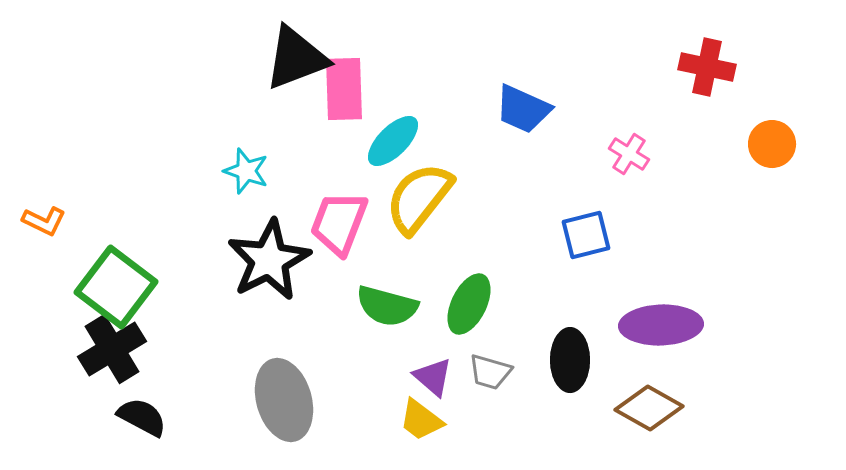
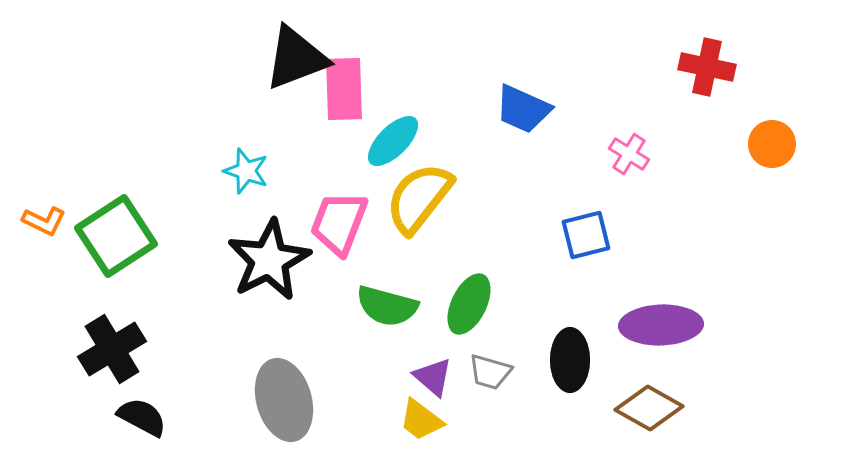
green square: moved 51 px up; rotated 20 degrees clockwise
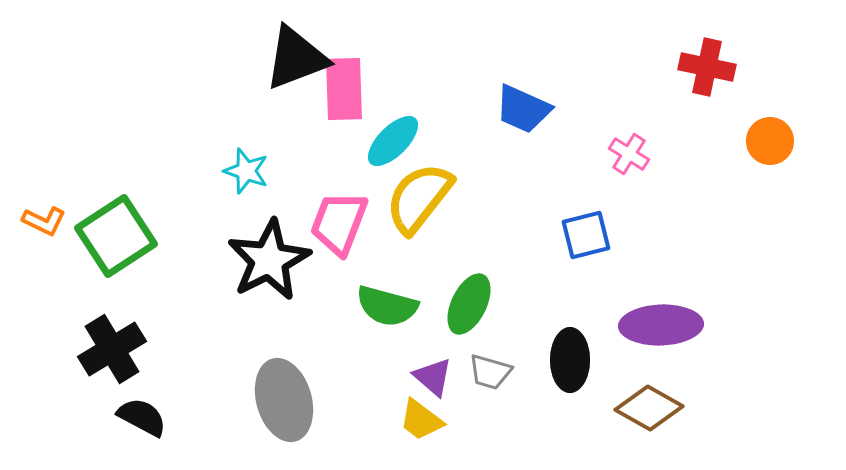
orange circle: moved 2 px left, 3 px up
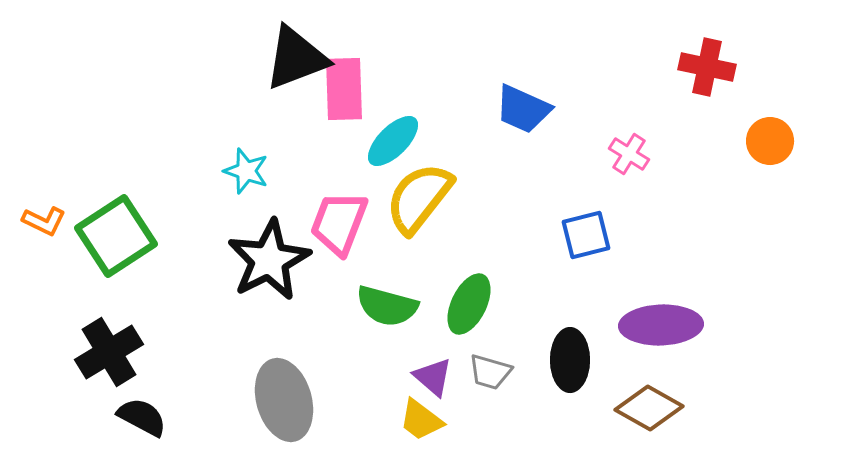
black cross: moved 3 px left, 3 px down
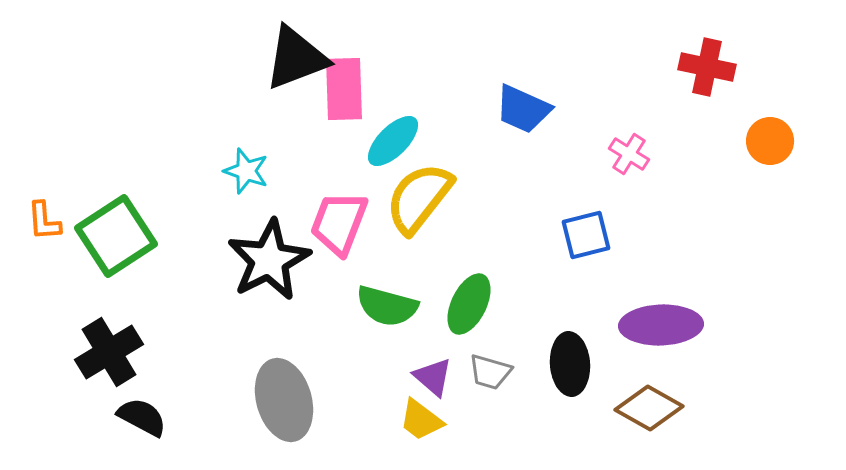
orange L-shape: rotated 60 degrees clockwise
black ellipse: moved 4 px down; rotated 4 degrees counterclockwise
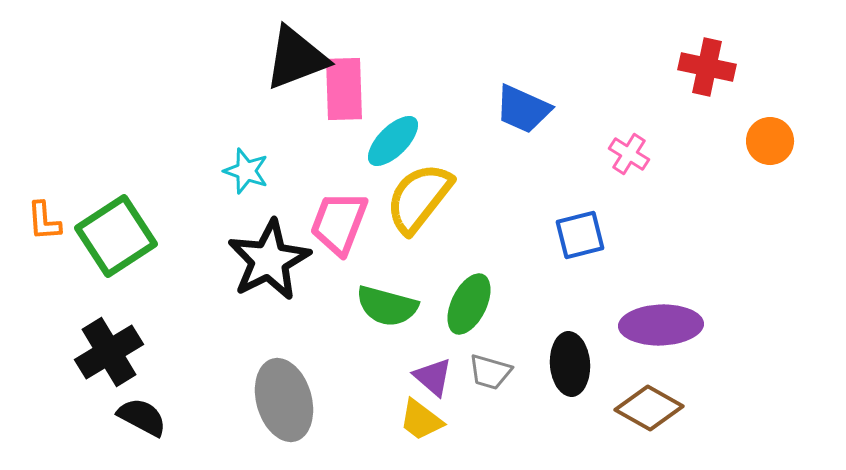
blue square: moved 6 px left
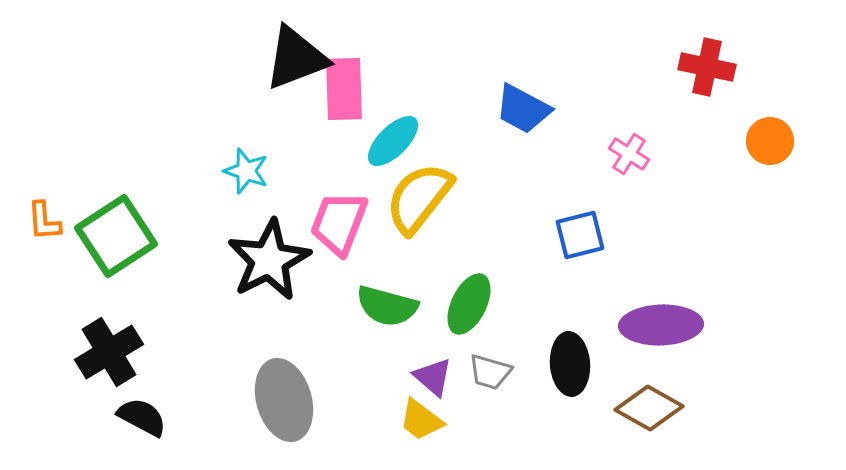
blue trapezoid: rotated 4 degrees clockwise
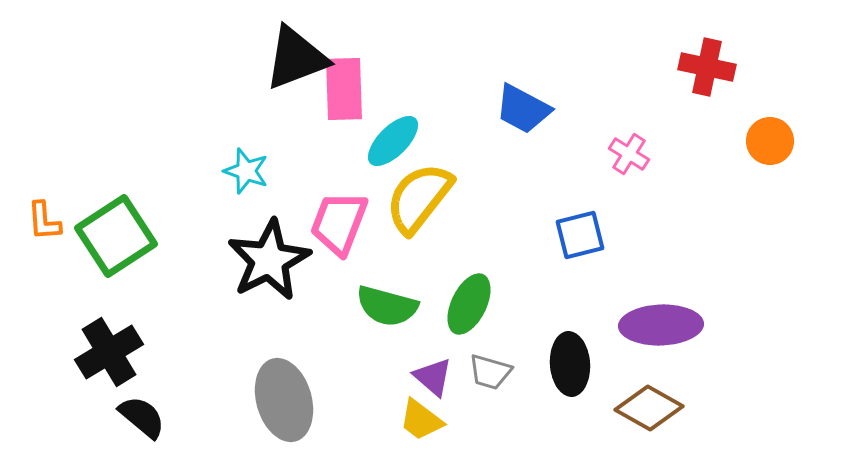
black semicircle: rotated 12 degrees clockwise
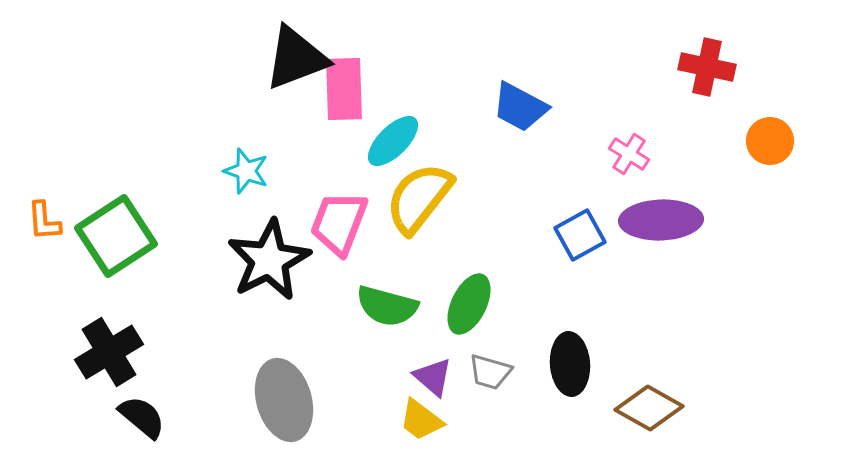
blue trapezoid: moved 3 px left, 2 px up
blue square: rotated 15 degrees counterclockwise
purple ellipse: moved 105 px up
